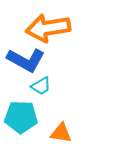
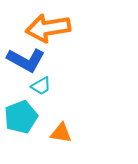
cyan pentagon: rotated 24 degrees counterclockwise
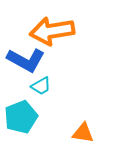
orange arrow: moved 4 px right, 3 px down
orange triangle: moved 22 px right
